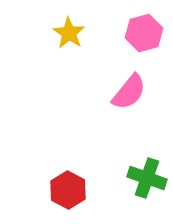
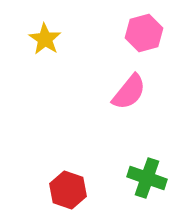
yellow star: moved 24 px left, 6 px down
red hexagon: rotated 9 degrees counterclockwise
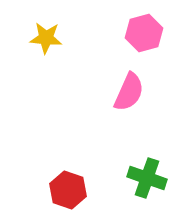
yellow star: moved 1 px right, 1 px up; rotated 28 degrees counterclockwise
pink semicircle: rotated 15 degrees counterclockwise
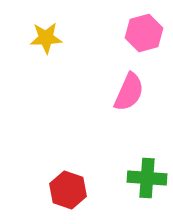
yellow star: rotated 8 degrees counterclockwise
green cross: rotated 15 degrees counterclockwise
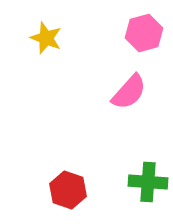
yellow star: rotated 24 degrees clockwise
pink semicircle: rotated 18 degrees clockwise
green cross: moved 1 px right, 4 px down
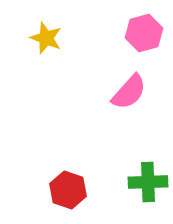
green cross: rotated 6 degrees counterclockwise
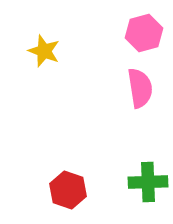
yellow star: moved 2 px left, 13 px down
pink semicircle: moved 11 px right, 4 px up; rotated 51 degrees counterclockwise
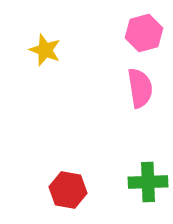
yellow star: moved 1 px right, 1 px up
red hexagon: rotated 9 degrees counterclockwise
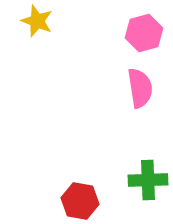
yellow star: moved 8 px left, 29 px up
green cross: moved 2 px up
red hexagon: moved 12 px right, 11 px down
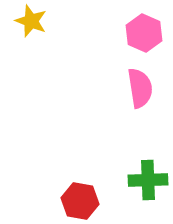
yellow star: moved 6 px left
pink hexagon: rotated 21 degrees counterclockwise
